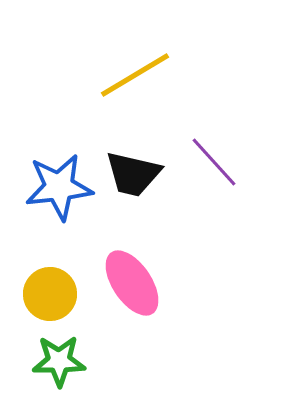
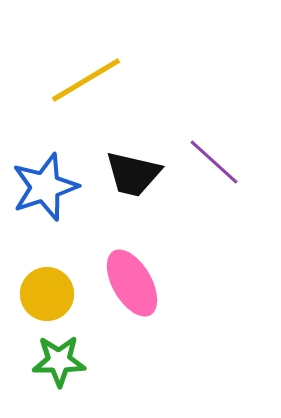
yellow line: moved 49 px left, 5 px down
purple line: rotated 6 degrees counterclockwise
blue star: moved 14 px left; rotated 12 degrees counterclockwise
pink ellipse: rotated 4 degrees clockwise
yellow circle: moved 3 px left
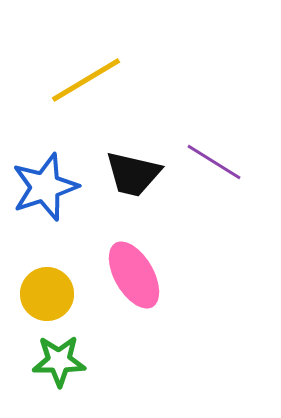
purple line: rotated 10 degrees counterclockwise
pink ellipse: moved 2 px right, 8 px up
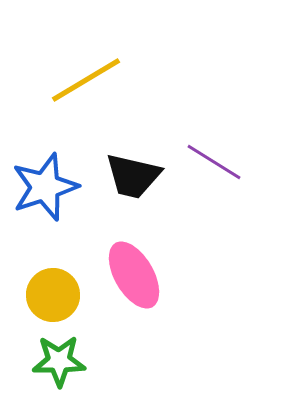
black trapezoid: moved 2 px down
yellow circle: moved 6 px right, 1 px down
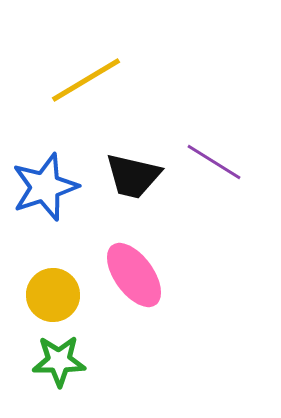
pink ellipse: rotated 6 degrees counterclockwise
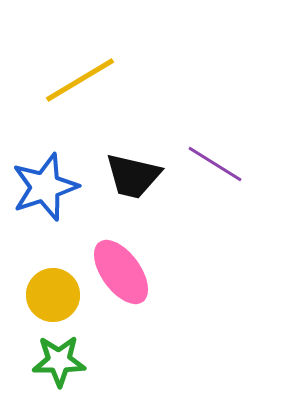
yellow line: moved 6 px left
purple line: moved 1 px right, 2 px down
pink ellipse: moved 13 px left, 3 px up
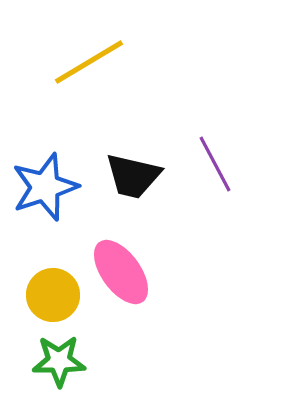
yellow line: moved 9 px right, 18 px up
purple line: rotated 30 degrees clockwise
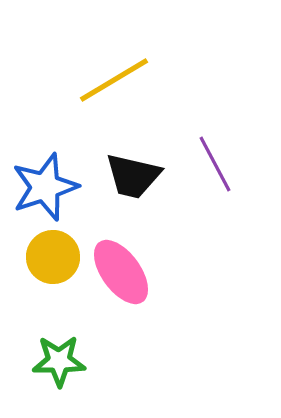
yellow line: moved 25 px right, 18 px down
yellow circle: moved 38 px up
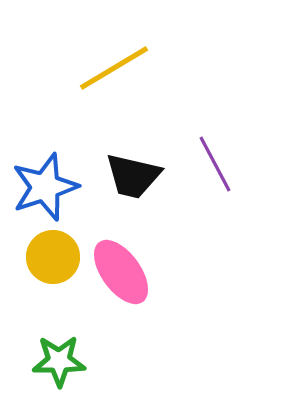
yellow line: moved 12 px up
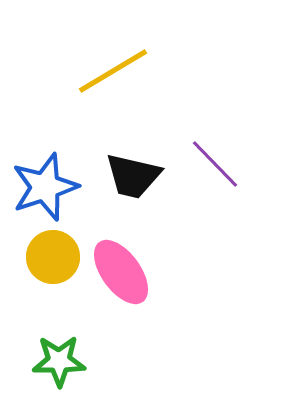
yellow line: moved 1 px left, 3 px down
purple line: rotated 16 degrees counterclockwise
